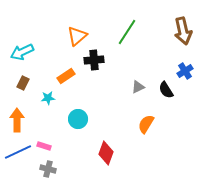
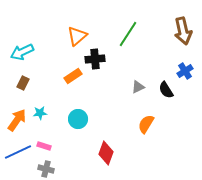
green line: moved 1 px right, 2 px down
black cross: moved 1 px right, 1 px up
orange rectangle: moved 7 px right
cyan star: moved 8 px left, 15 px down
orange arrow: rotated 35 degrees clockwise
gray cross: moved 2 px left
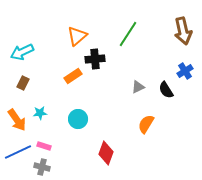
orange arrow: rotated 110 degrees clockwise
gray cross: moved 4 px left, 2 px up
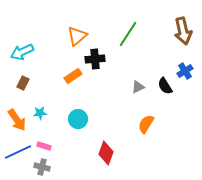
black semicircle: moved 1 px left, 4 px up
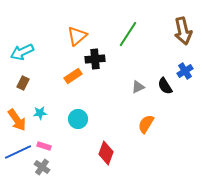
gray cross: rotated 21 degrees clockwise
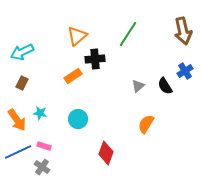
brown rectangle: moved 1 px left
gray triangle: moved 1 px up; rotated 16 degrees counterclockwise
cyan star: rotated 16 degrees clockwise
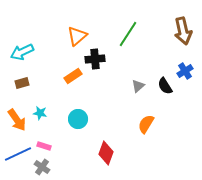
brown rectangle: rotated 48 degrees clockwise
blue line: moved 2 px down
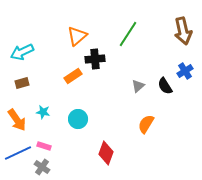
cyan star: moved 3 px right, 1 px up
blue line: moved 1 px up
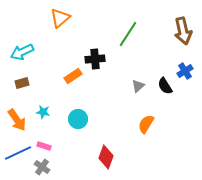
orange triangle: moved 17 px left, 18 px up
red diamond: moved 4 px down
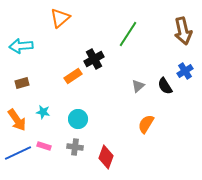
cyan arrow: moved 1 px left, 6 px up; rotated 20 degrees clockwise
black cross: moved 1 px left; rotated 24 degrees counterclockwise
gray cross: moved 33 px right, 20 px up; rotated 28 degrees counterclockwise
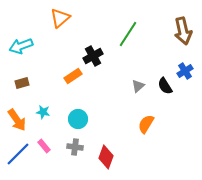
cyan arrow: rotated 15 degrees counterclockwise
black cross: moved 1 px left, 3 px up
pink rectangle: rotated 32 degrees clockwise
blue line: moved 1 px down; rotated 20 degrees counterclockwise
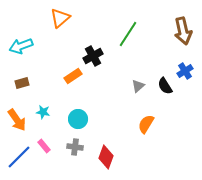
blue line: moved 1 px right, 3 px down
